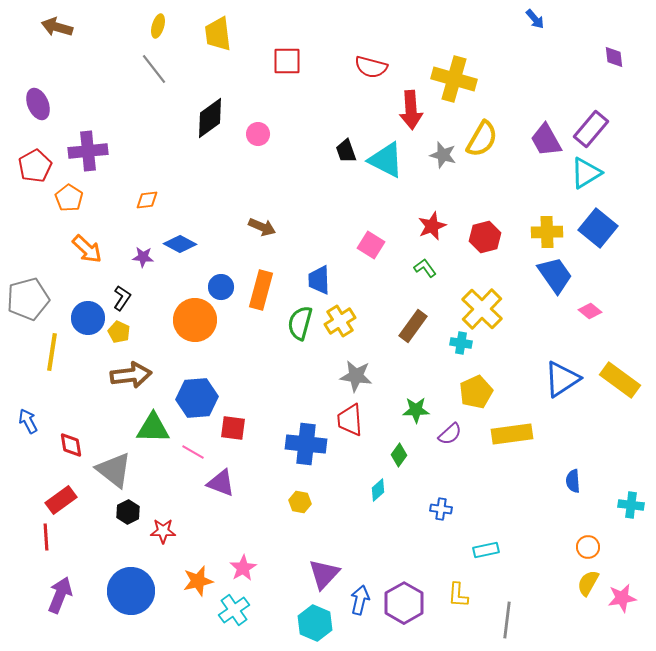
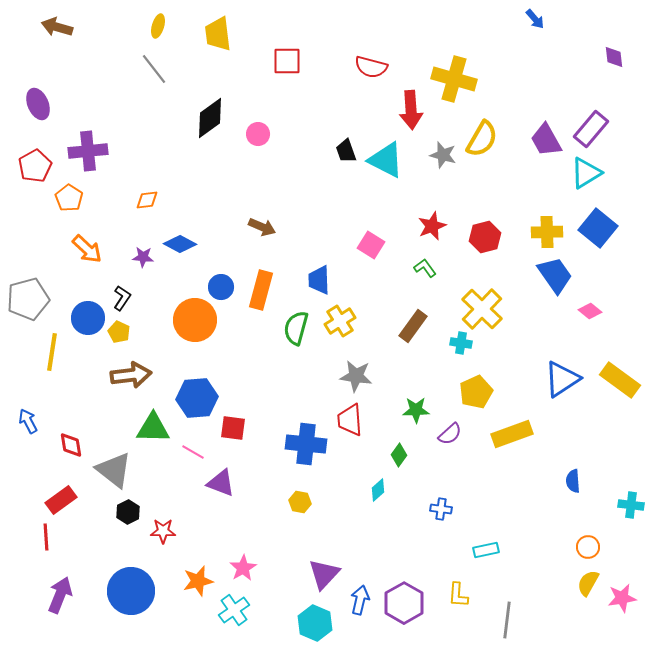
green semicircle at (300, 323): moved 4 px left, 5 px down
yellow rectangle at (512, 434): rotated 12 degrees counterclockwise
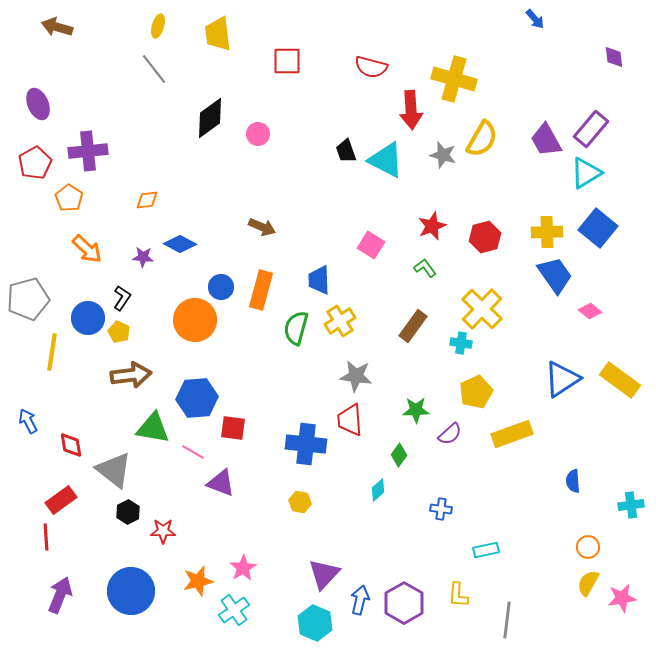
red pentagon at (35, 166): moved 3 px up
green triangle at (153, 428): rotated 9 degrees clockwise
cyan cross at (631, 505): rotated 15 degrees counterclockwise
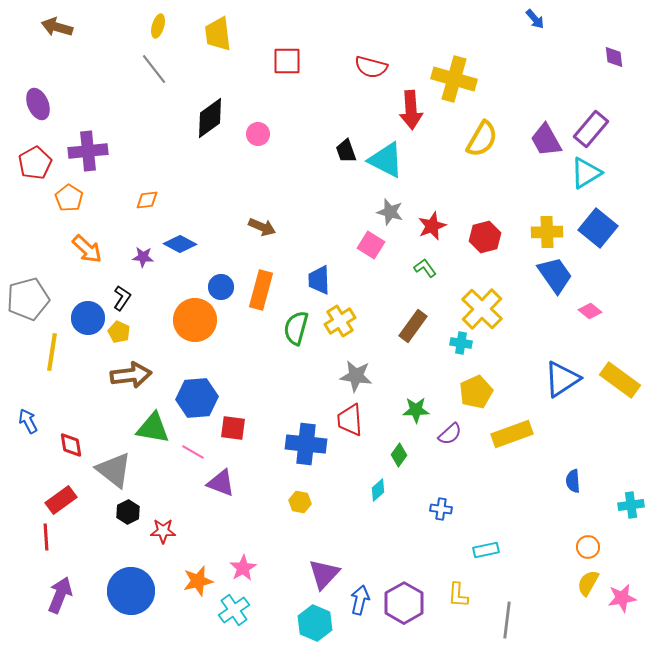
gray star at (443, 155): moved 53 px left, 57 px down
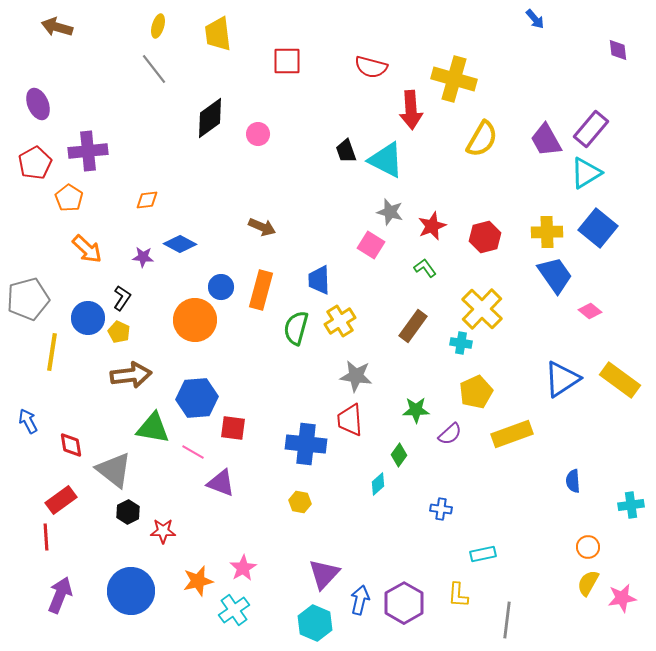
purple diamond at (614, 57): moved 4 px right, 7 px up
cyan diamond at (378, 490): moved 6 px up
cyan rectangle at (486, 550): moved 3 px left, 4 px down
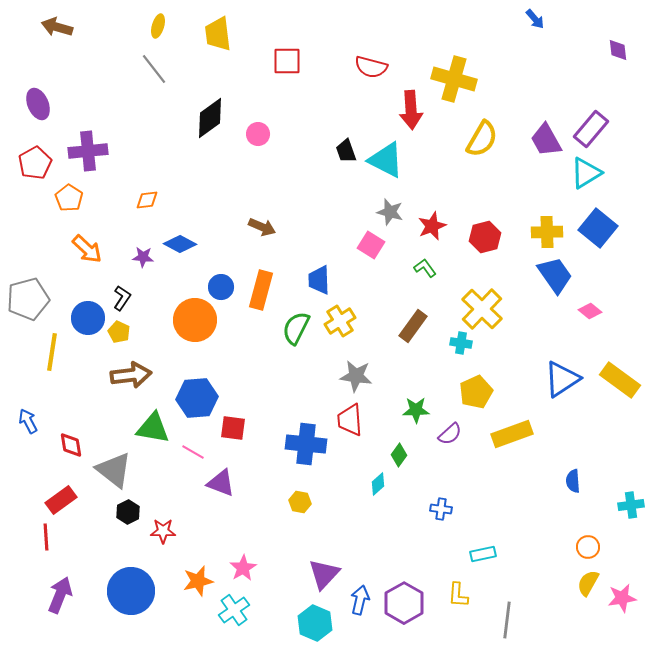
green semicircle at (296, 328): rotated 12 degrees clockwise
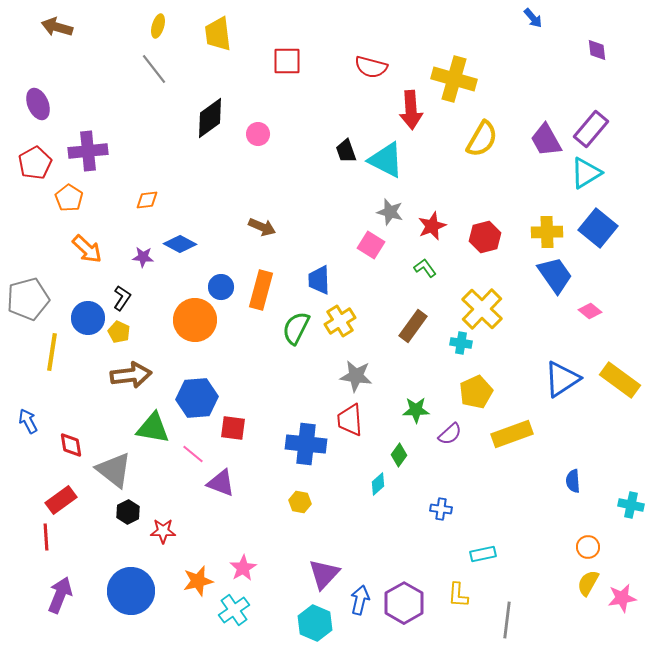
blue arrow at (535, 19): moved 2 px left, 1 px up
purple diamond at (618, 50): moved 21 px left
pink line at (193, 452): moved 2 px down; rotated 10 degrees clockwise
cyan cross at (631, 505): rotated 20 degrees clockwise
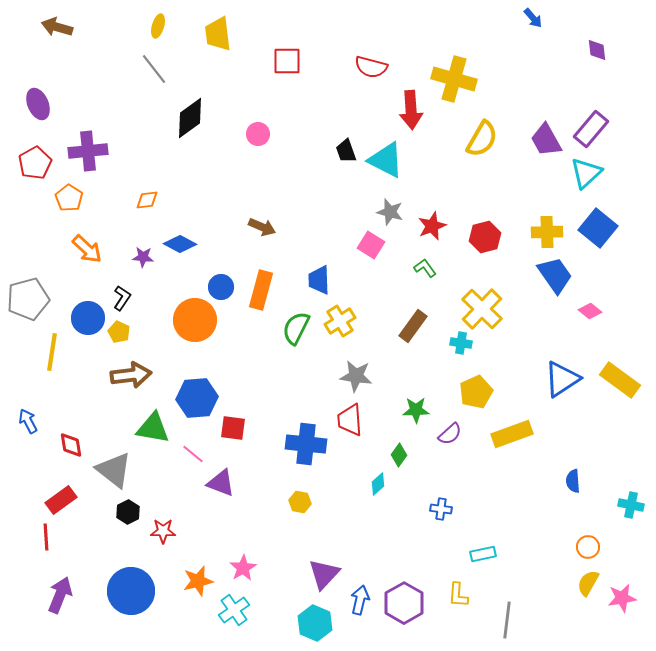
black diamond at (210, 118): moved 20 px left
cyan triangle at (586, 173): rotated 12 degrees counterclockwise
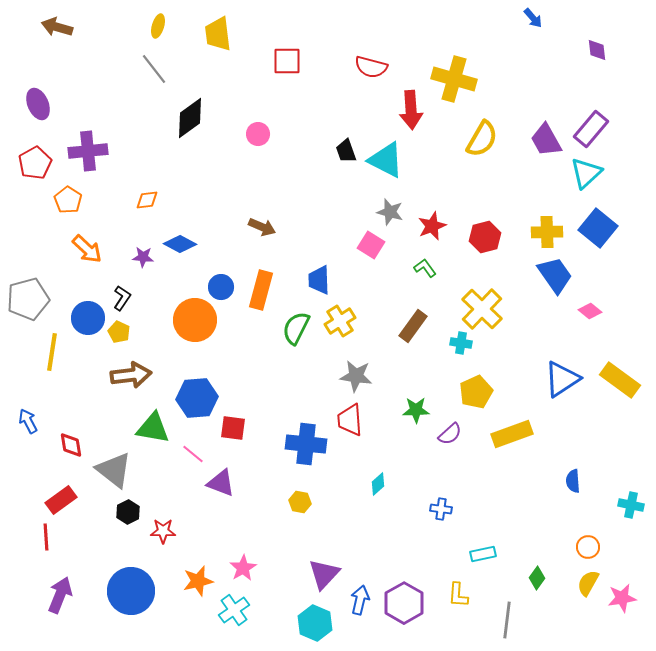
orange pentagon at (69, 198): moved 1 px left, 2 px down
green diamond at (399, 455): moved 138 px right, 123 px down
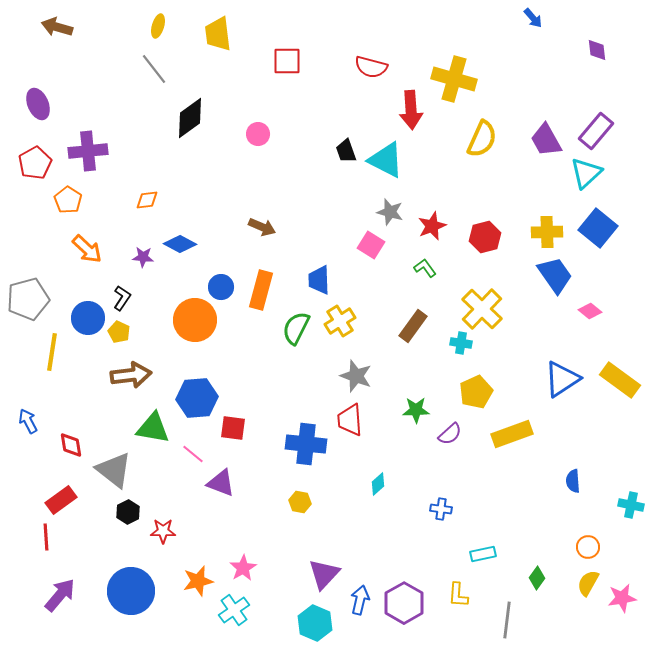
purple rectangle at (591, 129): moved 5 px right, 2 px down
yellow semicircle at (482, 139): rotated 6 degrees counterclockwise
gray star at (356, 376): rotated 12 degrees clockwise
purple arrow at (60, 595): rotated 18 degrees clockwise
